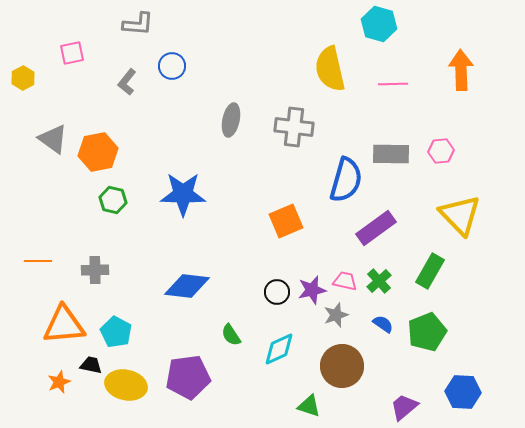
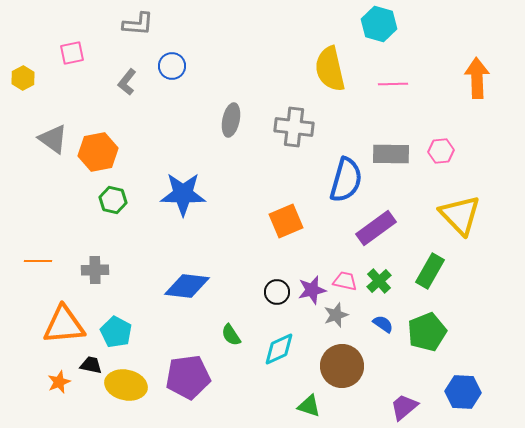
orange arrow at (461, 70): moved 16 px right, 8 px down
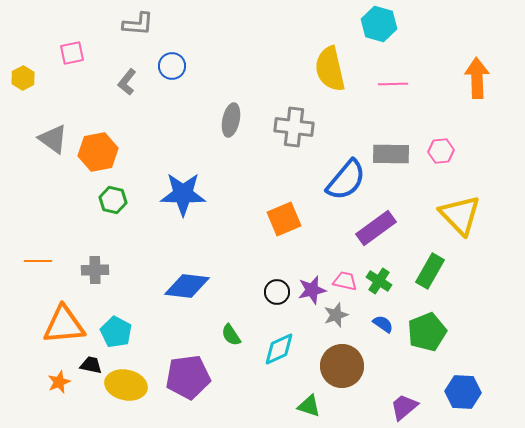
blue semicircle at (346, 180): rotated 24 degrees clockwise
orange square at (286, 221): moved 2 px left, 2 px up
green cross at (379, 281): rotated 15 degrees counterclockwise
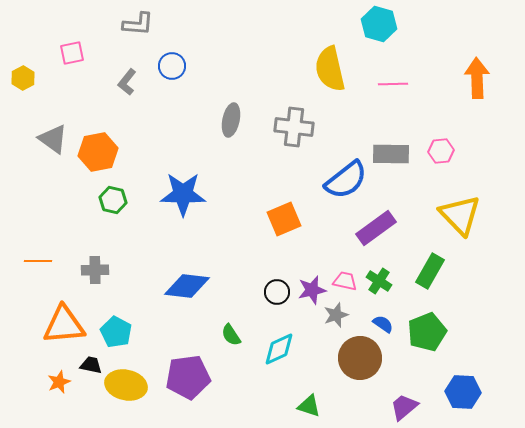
blue semicircle at (346, 180): rotated 12 degrees clockwise
brown circle at (342, 366): moved 18 px right, 8 px up
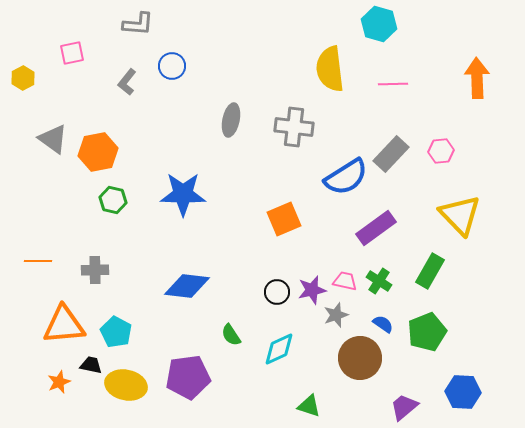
yellow semicircle at (330, 69): rotated 6 degrees clockwise
gray rectangle at (391, 154): rotated 48 degrees counterclockwise
blue semicircle at (346, 180): moved 3 px up; rotated 6 degrees clockwise
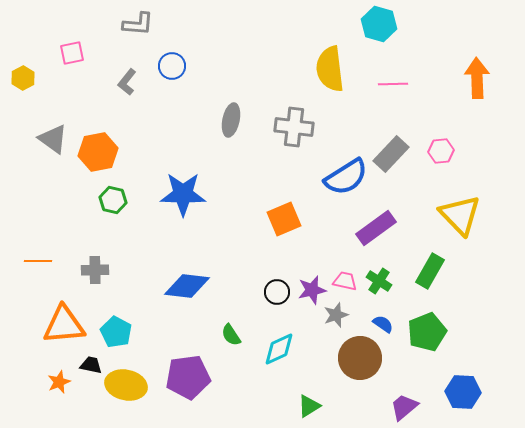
green triangle at (309, 406): rotated 50 degrees counterclockwise
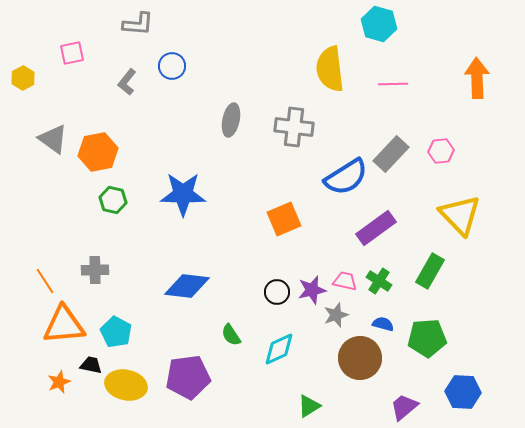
orange line at (38, 261): moved 7 px right, 20 px down; rotated 56 degrees clockwise
blue semicircle at (383, 324): rotated 20 degrees counterclockwise
green pentagon at (427, 332): moved 6 px down; rotated 18 degrees clockwise
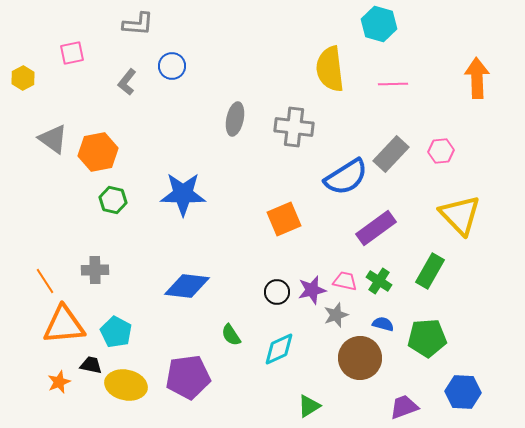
gray ellipse at (231, 120): moved 4 px right, 1 px up
purple trapezoid at (404, 407): rotated 20 degrees clockwise
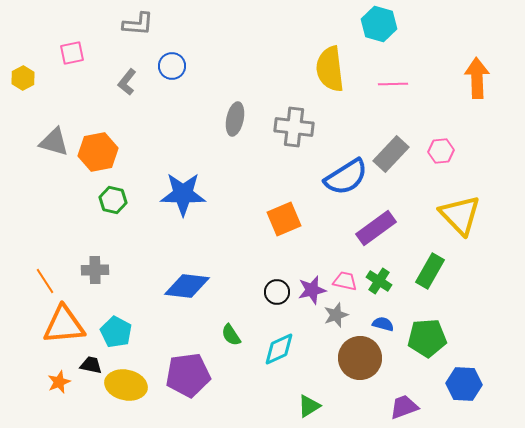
gray triangle at (53, 139): moved 1 px right, 3 px down; rotated 20 degrees counterclockwise
purple pentagon at (188, 377): moved 2 px up
blue hexagon at (463, 392): moved 1 px right, 8 px up
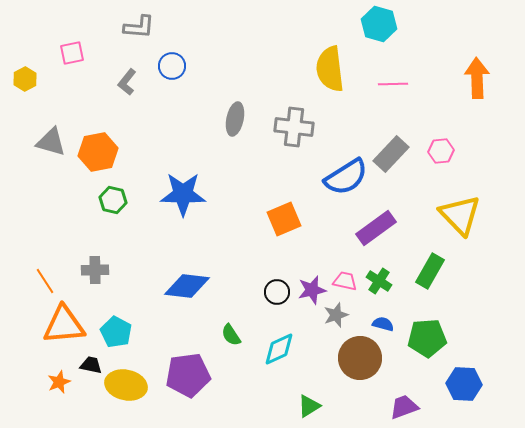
gray L-shape at (138, 24): moved 1 px right, 3 px down
yellow hexagon at (23, 78): moved 2 px right, 1 px down
gray triangle at (54, 142): moved 3 px left
